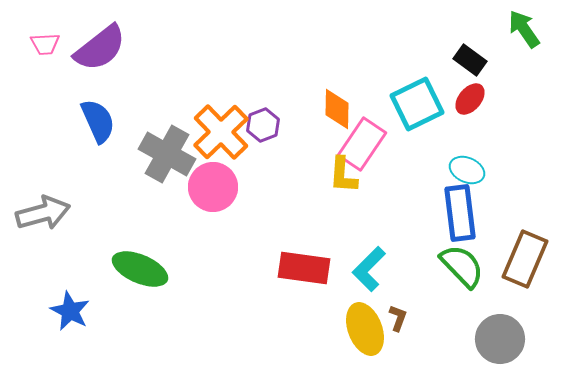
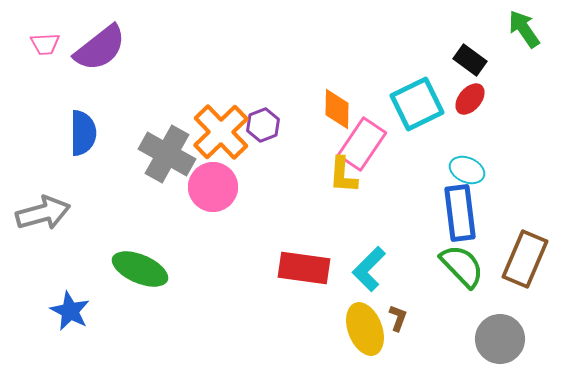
blue semicircle: moved 15 px left, 12 px down; rotated 24 degrees clockwise
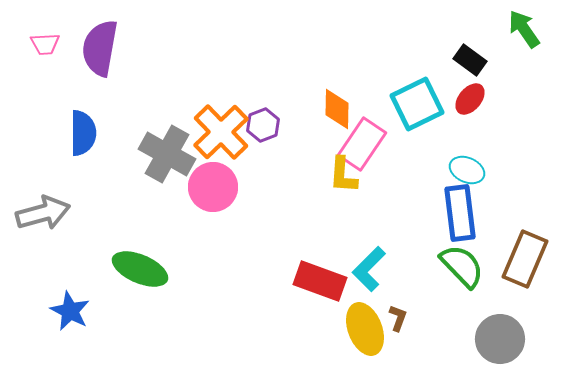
purple semicircle: rotated 138 degrees clockwise
red rectangle: moved 16 px right, 13 px down; rotated 12 degrees clockwise
